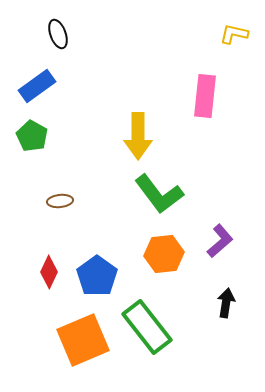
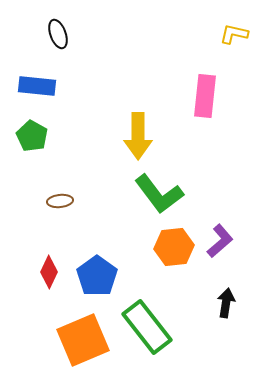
blue rectangle: rotated 42 degrees clockwise
orange hexagon: moved 10 px right, 7 px up
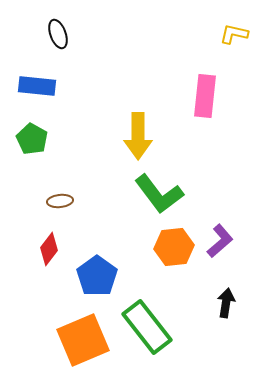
green pentagon: moved 3 px down
red diamond: moved 23 px up; rotated 12 degrees clockwise
